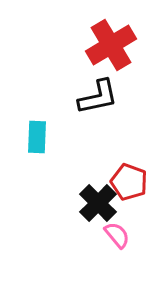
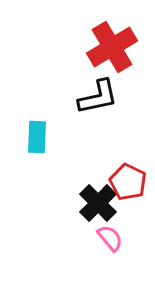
red cross: moved 1 px right, 2 px down
red pentagon: moved 1 px left; rotated 6 degrees clockwise
pink semicircle: moved 7 px left, 3 px down
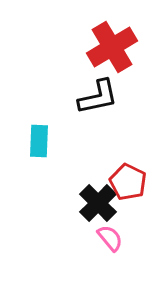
cyan rectangle: moved 2 px right, 4 px down
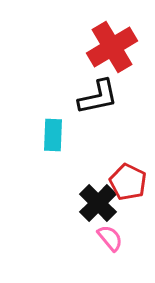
cyan rectangle: moved 14 px right, 6 px up
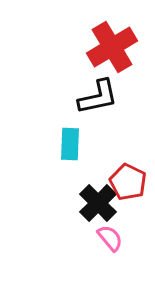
cyan rectangle: moved 17 px right, 9 px down
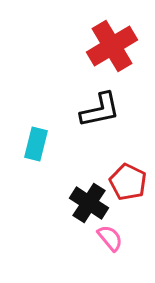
red cross: moved 1 px up
black L-shape: moved 2 px right, 13 px down
cyan rectangle: moved 34 px left; rotated 12 degrees clockwise
black cross: moved 9 px left; rotated 12 degrees counterclockwise
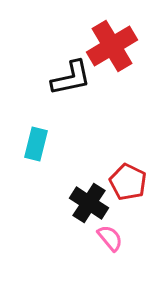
black L-shape: moved 29 px left, 32 px up
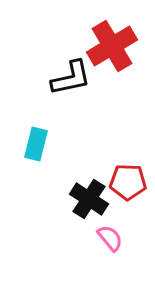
red pentagon: rotated 24 degrees counterclockwise
black cross: moved 4 px up
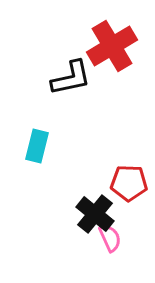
cyan rectangle: moved 1 px right, 2 px down
red pentagon: moved 1 px right, 1 px down
black cross: moved 6 px right, 15 px down; rotated 6 degrees clockwise
pink semicircle: rotated 16 degrees clockwise
